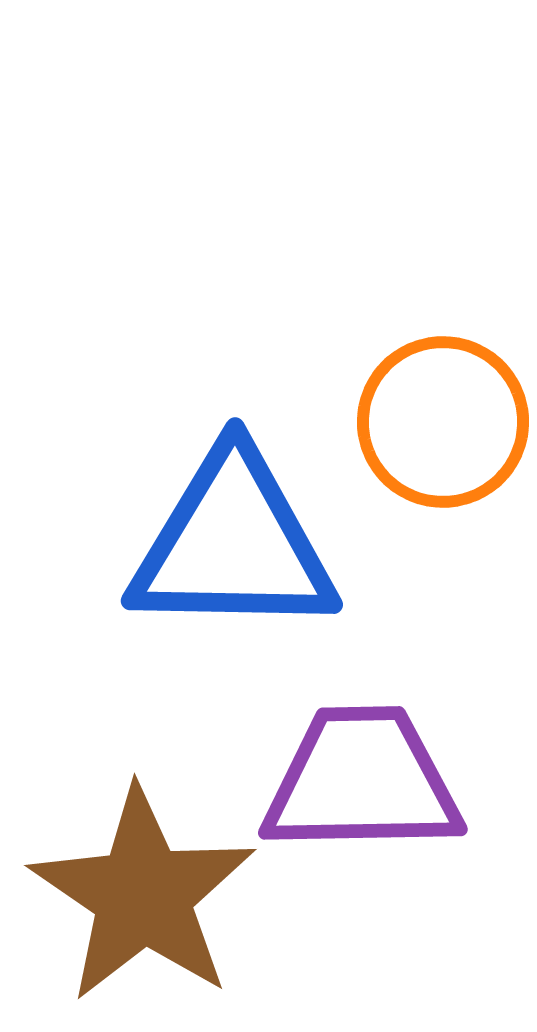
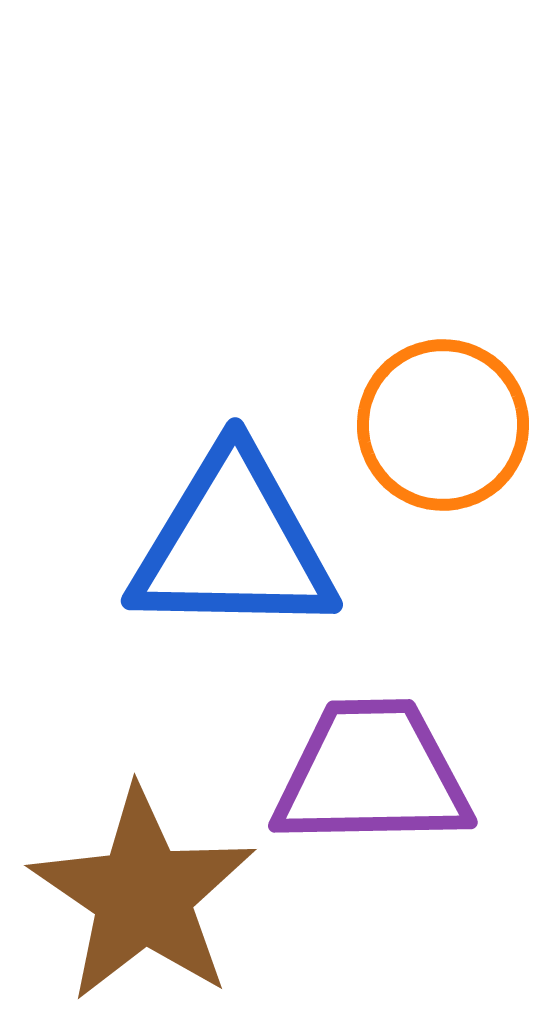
orange circle: moved 3 px down
purple trapezoid: moved 10 px right, 7 px up
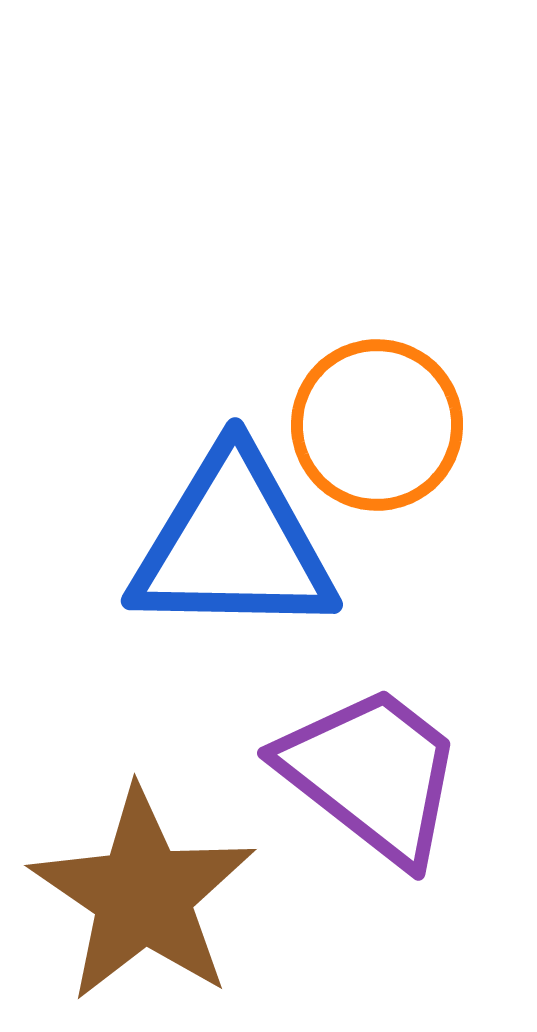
orange circle: moved 66 px left
purple trapezoid: rotated 39 degrees clockwise
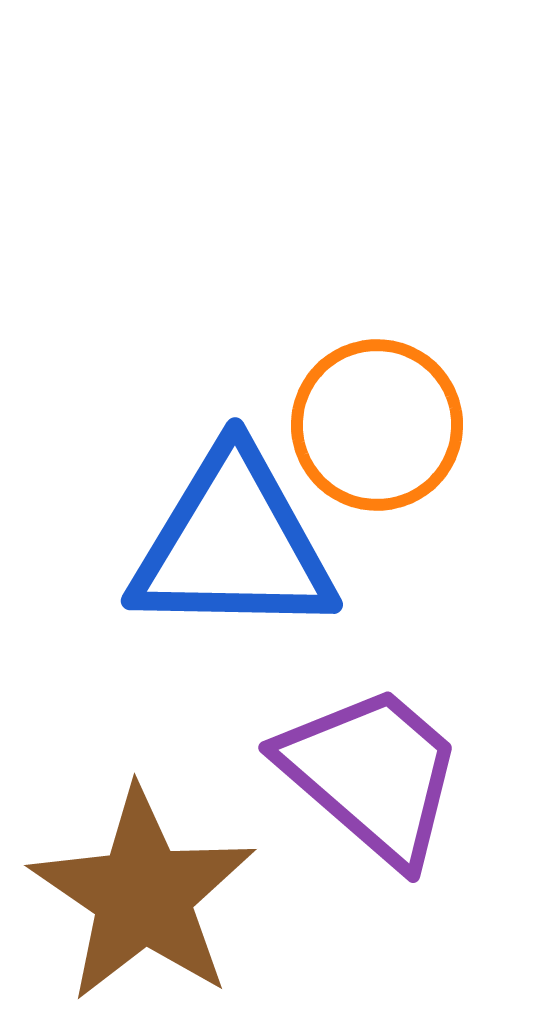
purple trapezoid: rotated 3 degrees clockwise
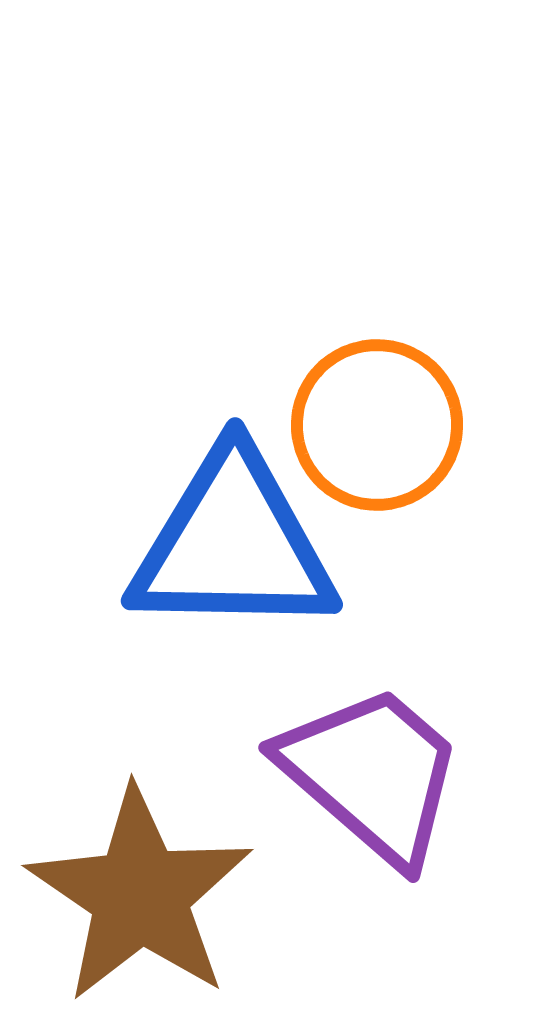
brown star: moved 3 px left
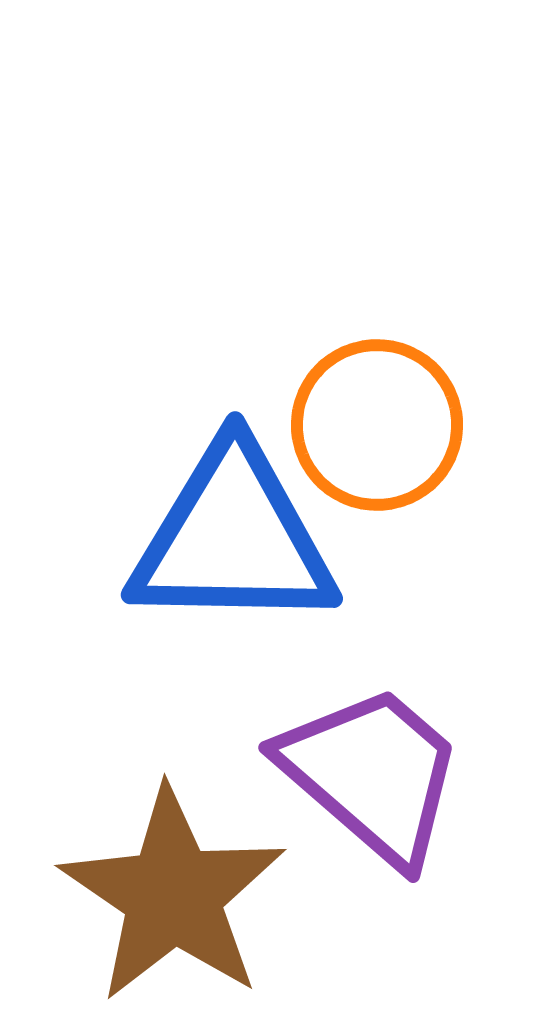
blue triangle: moved 6 px up
brown star: moved 33 px right
